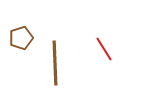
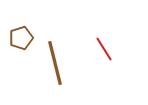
brown line: rotated 12 degrees counterclockwise
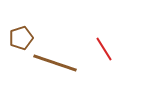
brown line: rotated 57 degrees counterclockwise
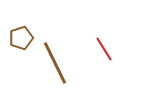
brown line: rotated 45 degrees clockwise
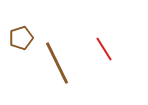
brown line: moved 2 px right
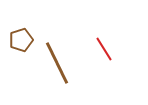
brown pentagon: moved 2 px down
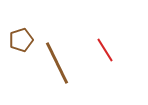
red line: moved 1 px right, 1 px down
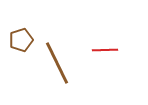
red line: rotated 60 degrees counterclockwise
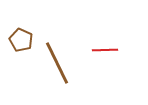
brown pentagon: rotated 30 degrees counterclockwise
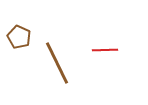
brown pentagon: moved 2 px left, 3 px up
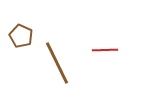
brown pentagon: moved 2 px right, 1 px up
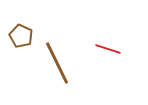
red line: moved 3 px right, 1 px up; rotated 20 degrees clockwise
